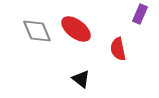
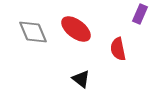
gray diamond: moved 4 px left, 1 px down
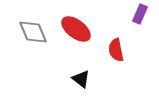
red semicircle: moved 2 px left, 1 px down
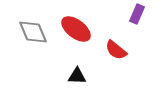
purple rectangle: moved 3 px left
red semicircle: rotated 40 degrees counterclockwise
black triangle: moved 4 px left, 3 px up; rotated 36 degrees counterclockwise
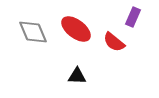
purple rectangle: moved 4 px left, 3 px down
red semicircle: moved 2 px left, 8 px up
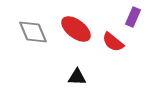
red semicircle: moved 1 px left
black triangle: moved 1 px down
